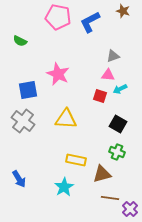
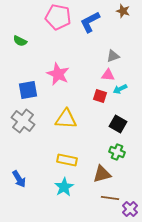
yellow rectangle: moved 9 px left
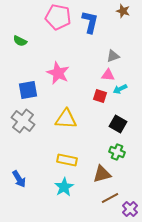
blue L-shape: rotated 130 degrees clockwise
pink star: moved 1 px up
brown line: rotated 36 degrees counterclockwise
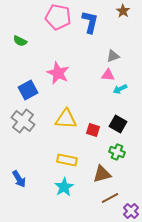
brown star: rotated 16 degrees clockwise
blue square: rotated 18 degrees counterclockwise
red square: moved 7 px left, 34 px down
purple cross: moved 1 px right, 2 px down
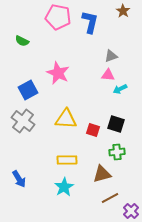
green semicircle: moved 2 px right
gray triangle: moved 2 px left
black square: moved 2 px left; rotated 12 degrees counterclockwise
green cross: rotated 28 degrees counterclockwise
yellow rectangle: rotated 12 degrees counterclockwise
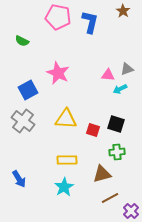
gray triangle: moved 16 px right, 13 px down
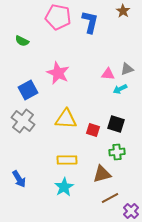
pink triangle: moved 1 px up
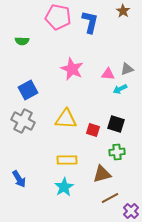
green semicircle: rotated 24 degrees counterclockwise
pink star: moved 14 px right, 4 px up
gray cross: rotated 10 degrees counterclockwise
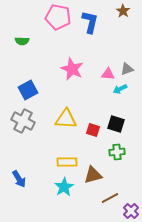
yellow rectangle: moved 2 px down
brown triangle: moved 9 px left, 1 px down
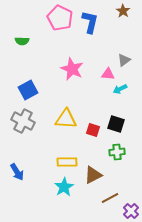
pink pentagon: moved 2 px right, 1 px down; rotated 15 degrees clockwise
gray triangle: moved 3 px left, 9 px up; rotated 16 degrees counterclockwise
brown triangle: rotated 12 degrees counterclockwise
blue arrow: moved 2 px left, 7 px up
